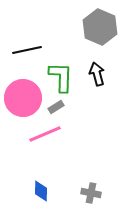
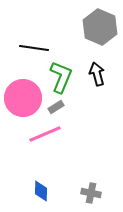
black line: moved 7 px right, 2 px up; rotated 20 degrees clockwise
green L-shape: rotated 20 degrees clockwise
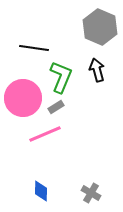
black arrow: moved 4 px up
gray cross: rotated 18 degrees clockwise
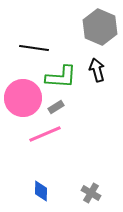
green L-shape: rotated 72 degrees clockwise
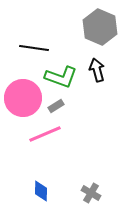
green L-shape: rotated 16 degrees clockwise
gray rectangle: moved 1 px up
